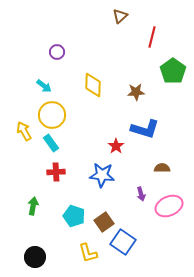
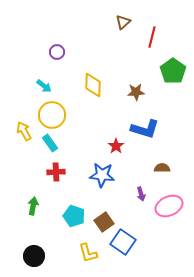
brown triangle: moved 3 px right, 6 px down
cyan rectangle: moved 1 px left
black circle: moved 1 px left, 1 px up
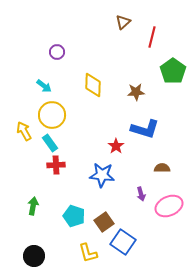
red cross: moved 7 px up
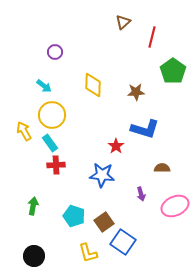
purple circle: moved 2 px left
pink ellipse: moved 6 px right
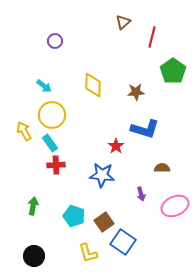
purple circle: moved 11 px up
